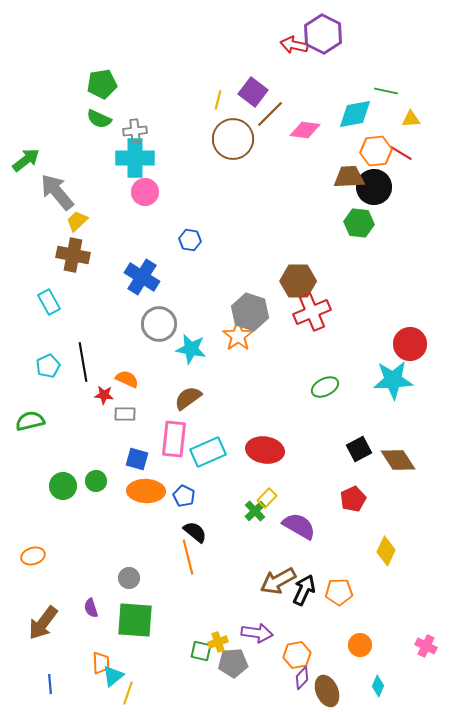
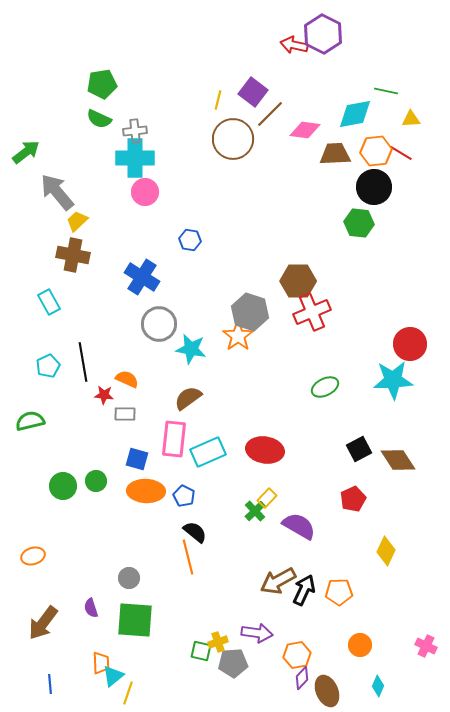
green arrow at (26, 160): moved 8 px up
brown trapezoid at (349, 177): moved 14 px left, 23 px up
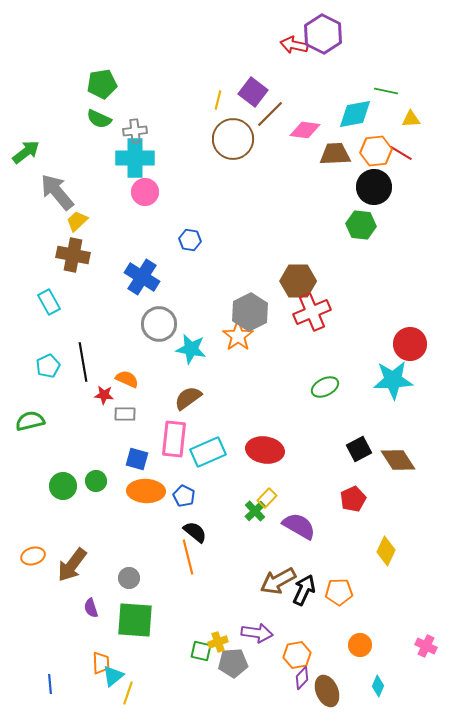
green hexagon at (359, 223): moved 2 px right, 2 px down
gray hexagon at (250, 312): rotated 15 degrees clockwise
brown arrow at (43, 623): moved 29 px right, 58 px up
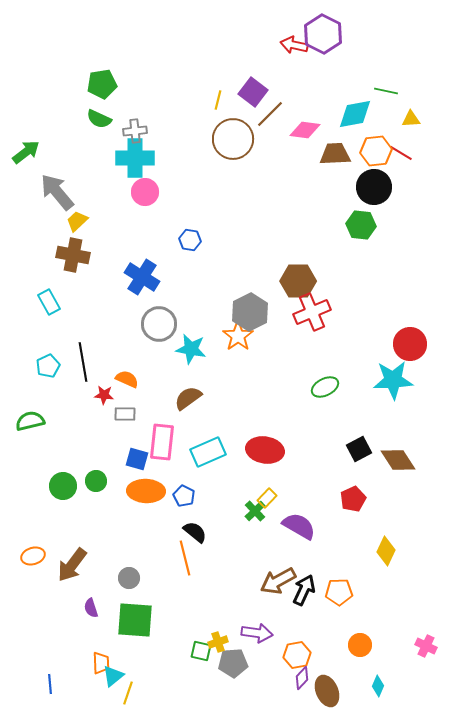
pink rectangle at (174, 439): moved 12 px left, 3 px down
orange line at (188, 557): moved 3 px left, 1 px down
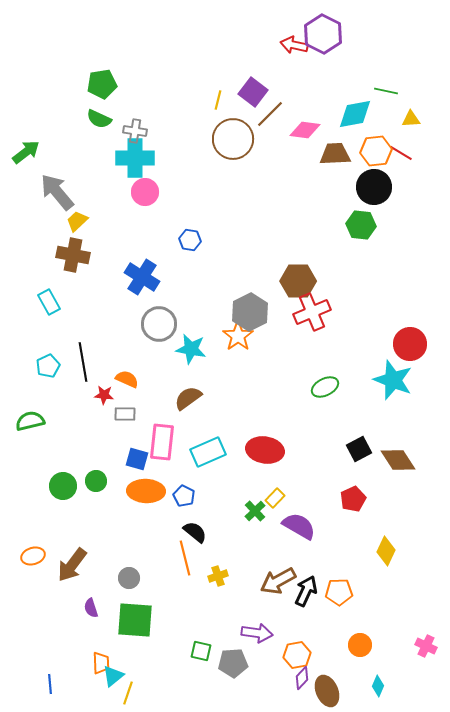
gray cross at (135, 131): rotated 15 degrees clockwise
cyan star at (393, 380): rotated 24 degrees clockwise
yellow rectangle at (267, 498): moved 8 px right
black arrow at (304, 590): moved 2 px right, 1 px down
yellow cross at (218, 642): moved 66 px up
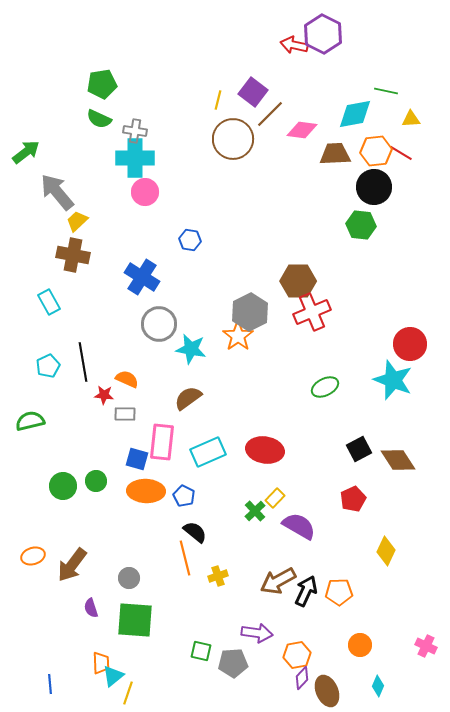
pink diamond at (305, 130): moved 3 px left
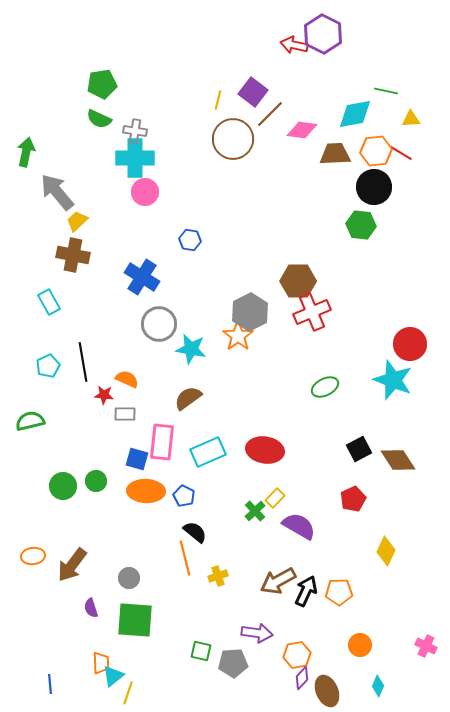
green arrow at (26, 152): rotated 40 degrees counterclockwise
orange ellipse at (33, 556): rotated 10 degrees clockwise
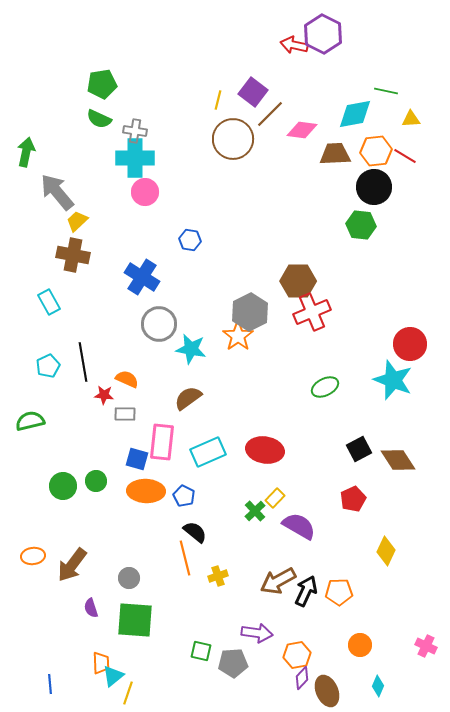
red line at (401, 153): moved 4 px right, 3 px down
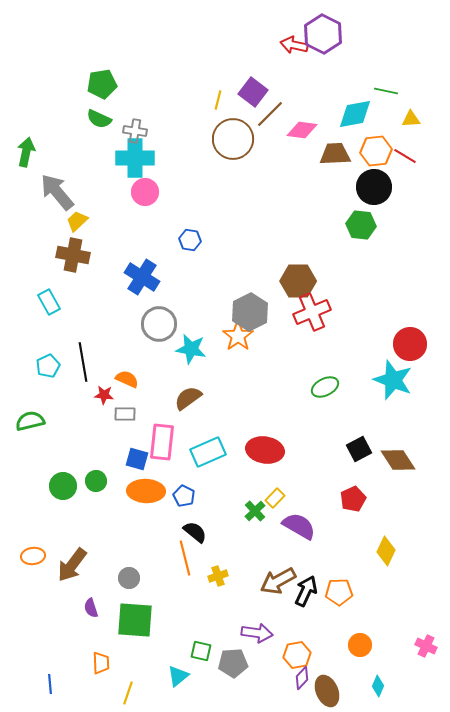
cyan triangle at (113, 676): moved 65 px right
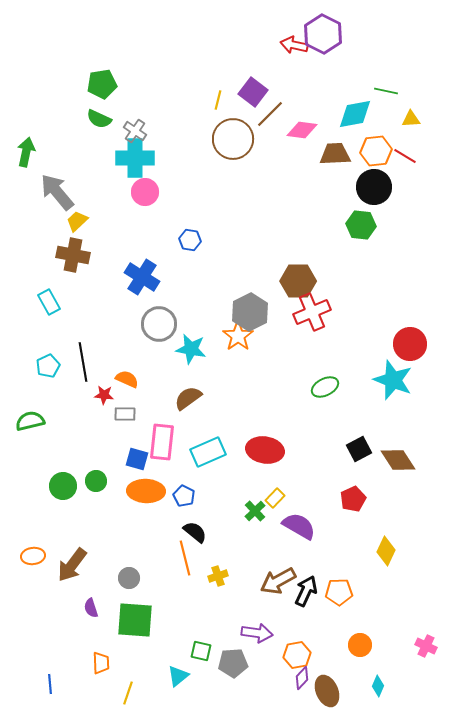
gray cross at (135, 131): rotated 25 degrees clockwise
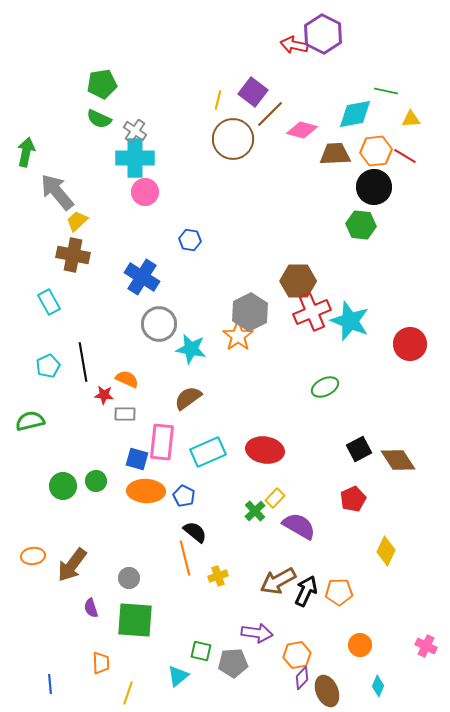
pink diamond at (302, 130): rotated 8 degrees clockwise
cyan star at (393, 380): moved 43 px left, 59 px up
